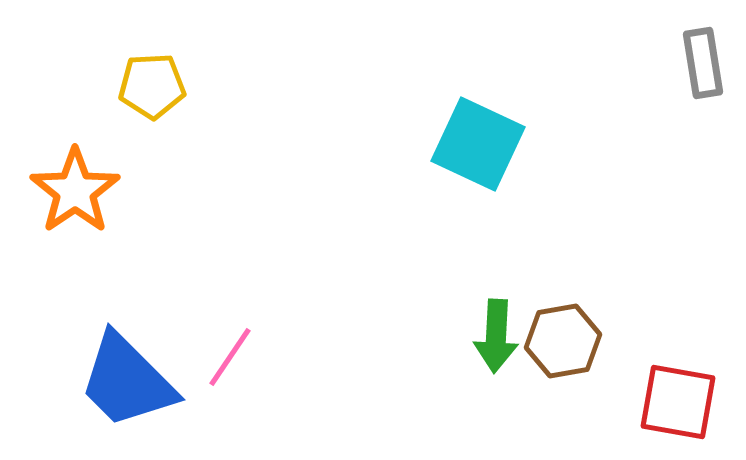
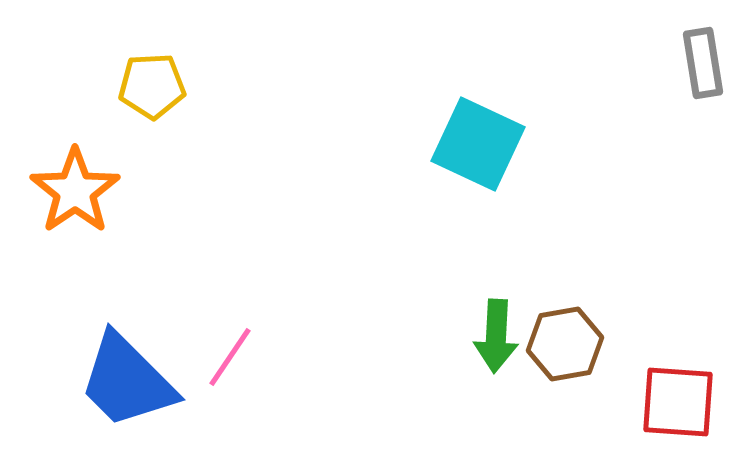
brown hexagon: moved 2 px right, 3 px down
red square: rotated 6 degrees counterclockwise
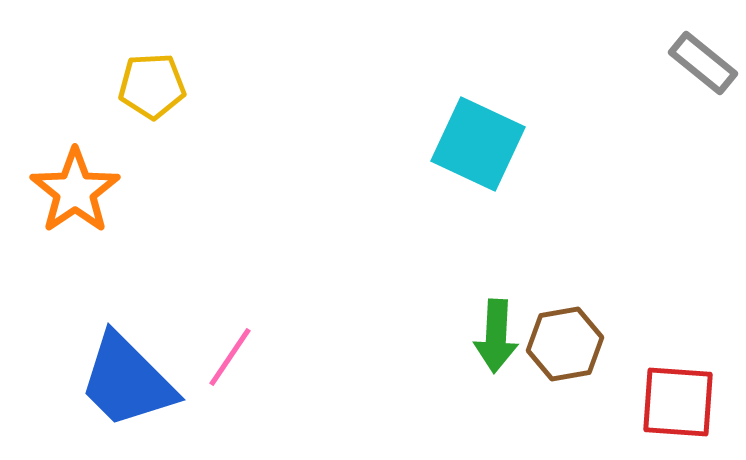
gray rectangle: rotated 42 degrees counterclockwise
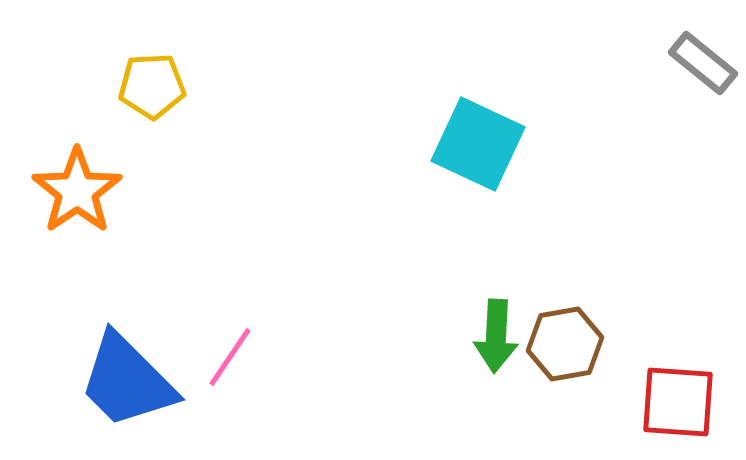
orange star: moved 2 px right
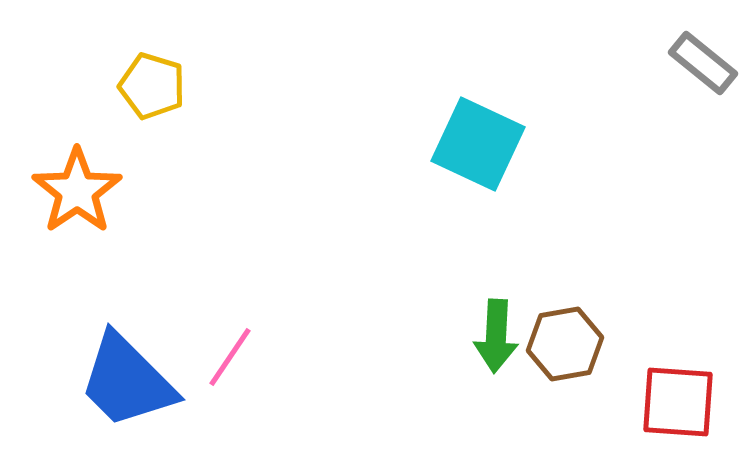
yellow pentagon: rotated 20 degrees clockwise
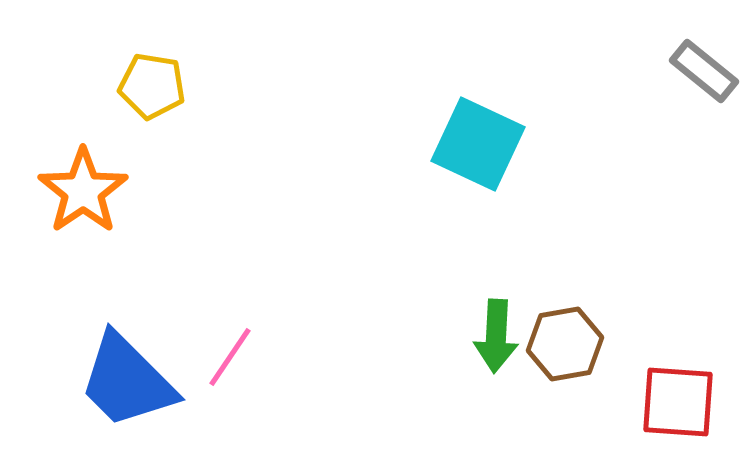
gray rectangle: moved 1 px right, 8 px down
yellow pentagon: rotated 8 degrees counterclockwise
orange star: moved 6 px right
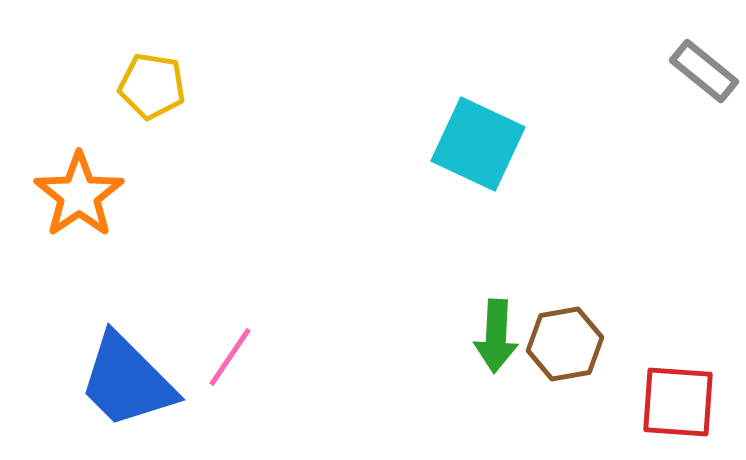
orange star: moved 4 px left, 4 px down
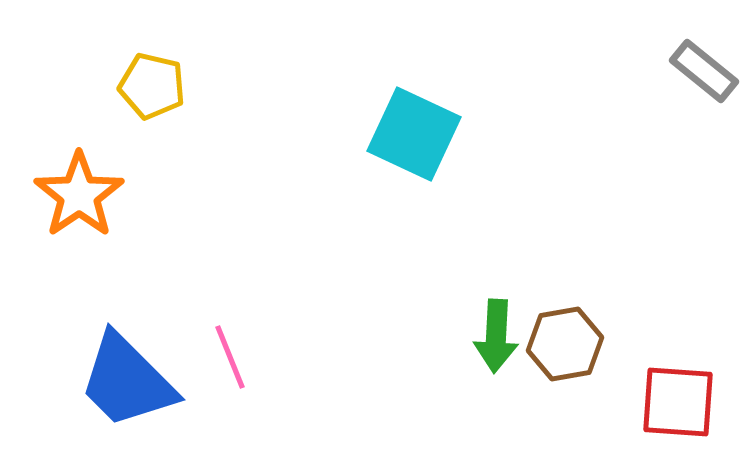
yellow pentagon: rotated 4 degrees clockwise
cyan square: moved 64 px left, 10 px up
pink line: rotated 56 degrees counterclockwise
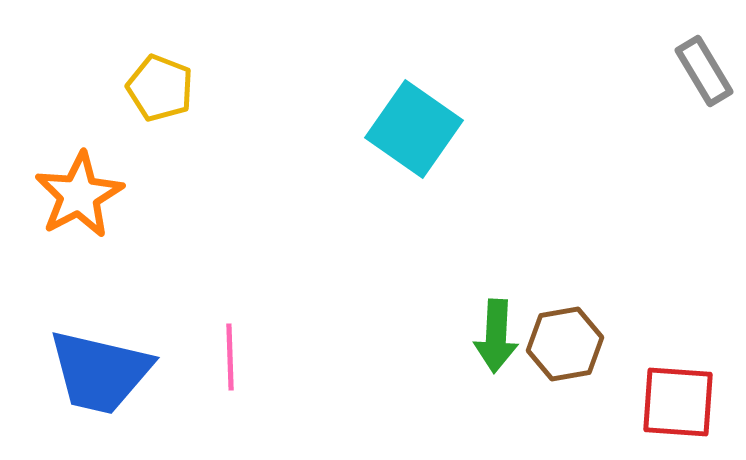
gray rectangle: rotated 20 degrees clockwise
yellow pentagon: moved 8 px right, 2 px down; rotated 8 degrees clockwise
cyan square: moved 5 px up; rotated 10 degrees clockwise
orange star: rotated 6 degrees clockwise
pink line: rotated 20 degrees clockwise
blue trapezoid: moved 27 px left, 9 px up; rotated 32 degrees counterclockwise
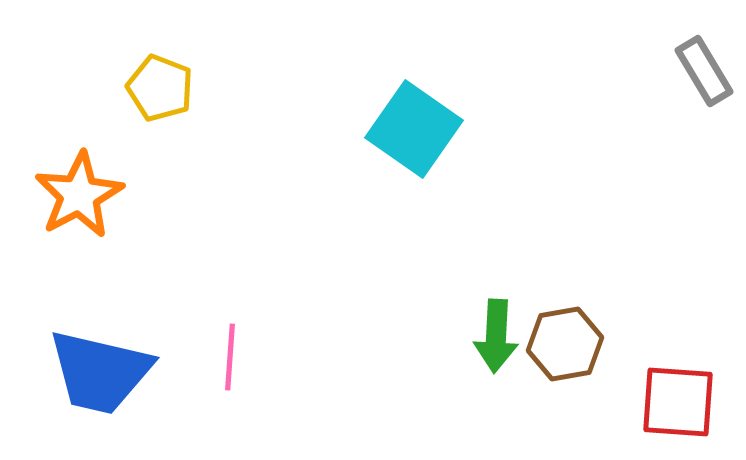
pink line: rotated 6 degrees clockwise
